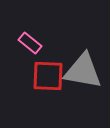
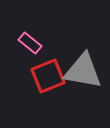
red square: rotated 24 degrees counterclockwise
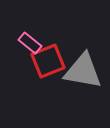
red square: moved 15 px up
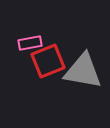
pink rectangle: rotated 50 degrees counterclockwise
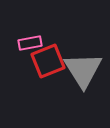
gray triangle: moved 1 px up; rotated 48 degrees clockwise
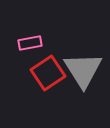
red square: moved 12 px down; rotated 12 degrees counterclockwise
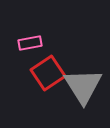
gray triangle: moved 16 px down
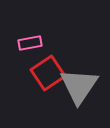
gray triangle: moved 4 px left; rotated 6 degrees clockwise
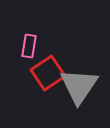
pink rectangle: moved 1 px left, 3 px down; rotated 70 degrees counterclockwise
